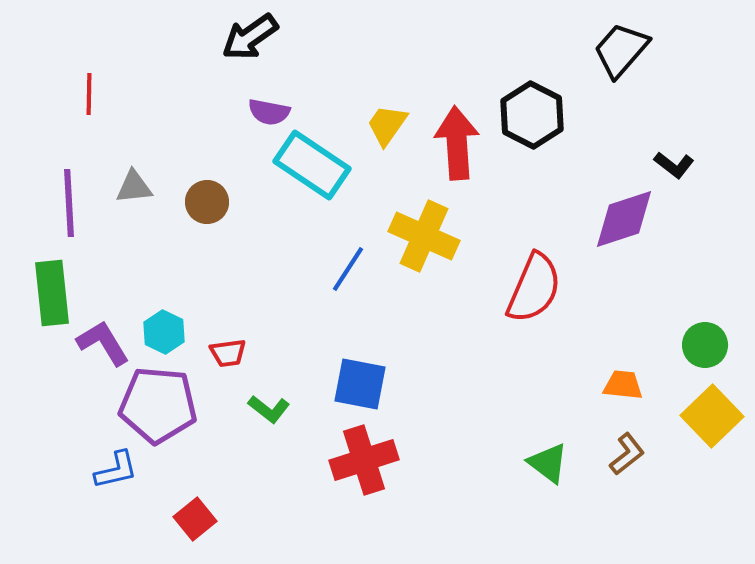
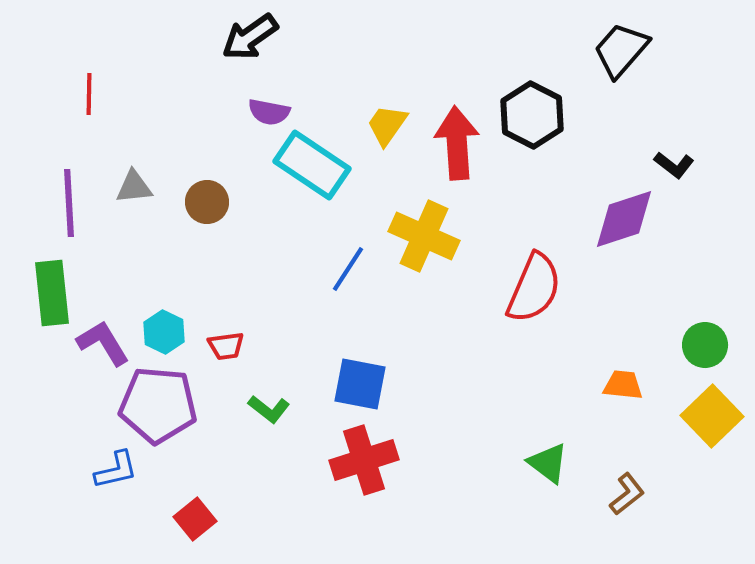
red trapezoid: moved 2 px left, 7 px up
brown L-shape: moved 40 px down
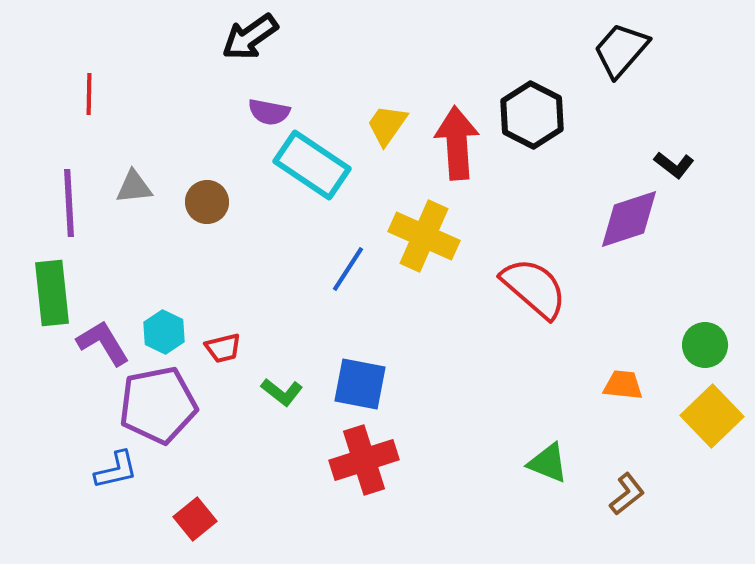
purple diamond: moved 5 px right
red semicircle: rotated 72 degrees counterclockwise
red trapezoid: moved 3 px left, 2 px down; rotated 6 degrees counterclockwise
purple pentagon: rotated 16 degrees counterclockwise
green L-shape: moved 13 px right, 17 px up
green triangle: rotated 15 degrees counterclockwise
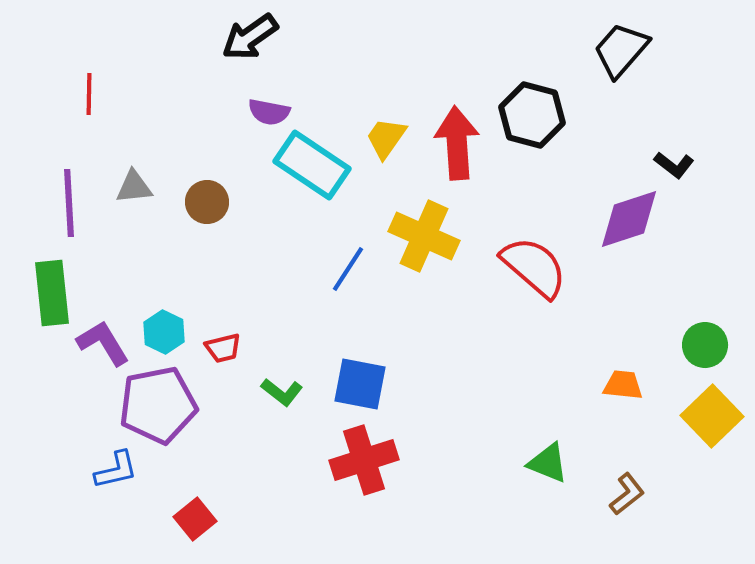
black hexagon: rotated 12 degrees counterclockwise
yellow trapezoid: moved 1 px left, 13 px down
red semicircle: moved 21 px up
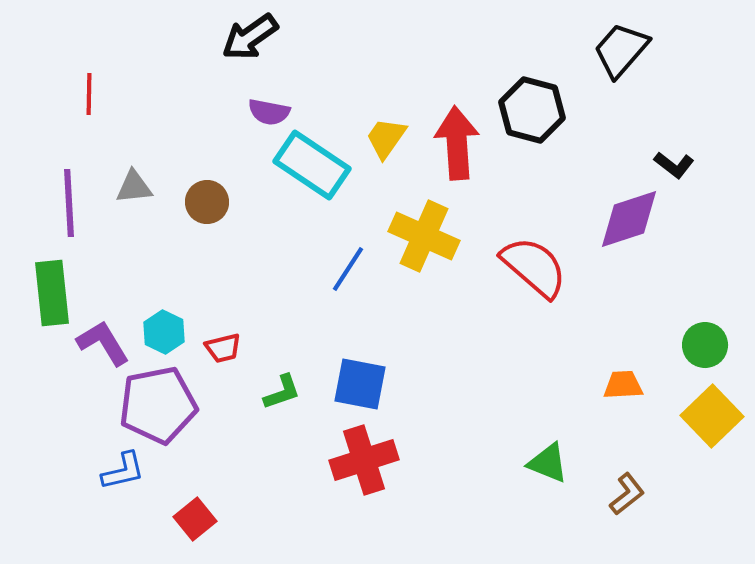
black hexagon: moved 5 px up
orange trapezoid: rotated 9 degrees counterclockwise
green L-shape: rotated 57 degrees counterclockwise
blue L-shape: moved 7 px right, 1 px down
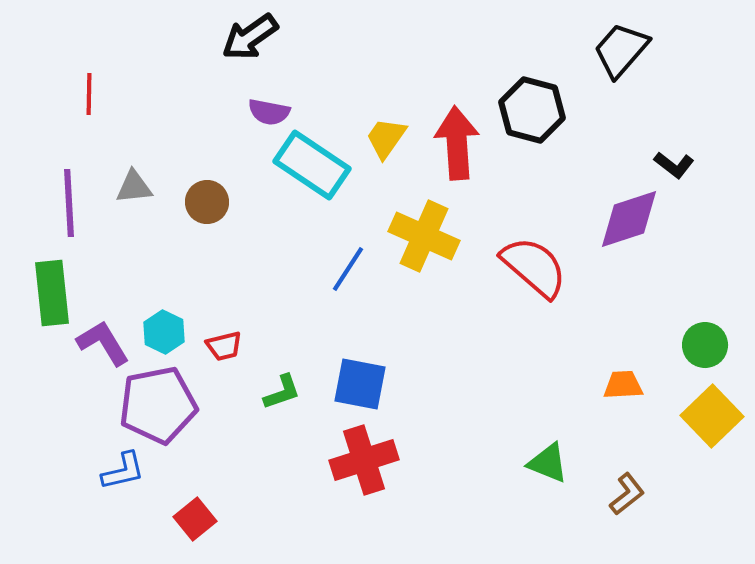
red trapezoid: moved 1 px right, 2 px up
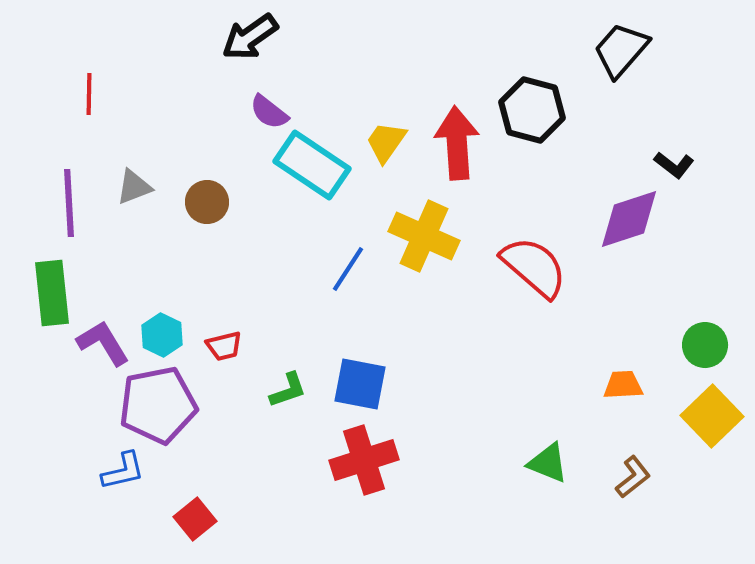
purple semicircle: rotated 27 degrees clockwise
yellow trapezoid: moved 4 px down
gray triangle: rotated 15 degrees counterclockwise
cyan hexagon: moved 2 px left, 3 px down
green L-shape: moved 6 px right, 2 px up
brown L-shape: moved 6 px right, 17 px up
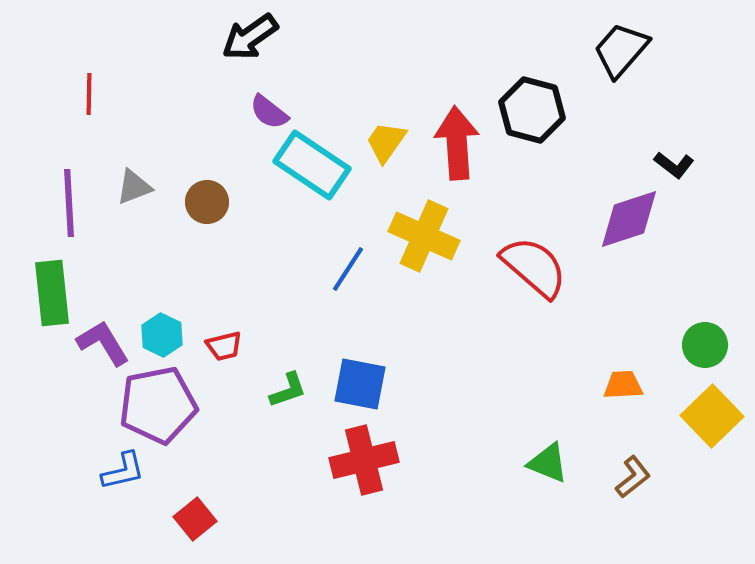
red cross: rotated 4 degrees clockwise
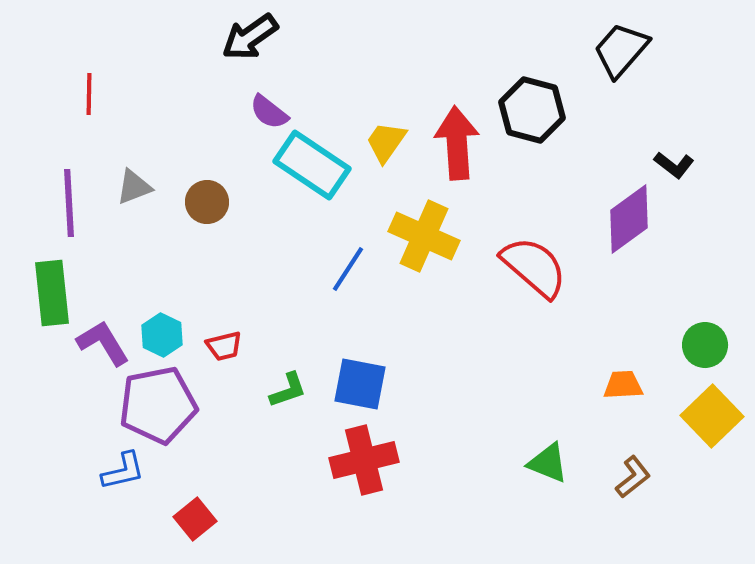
purple diamond: rotated 18 degrees counterclockwise
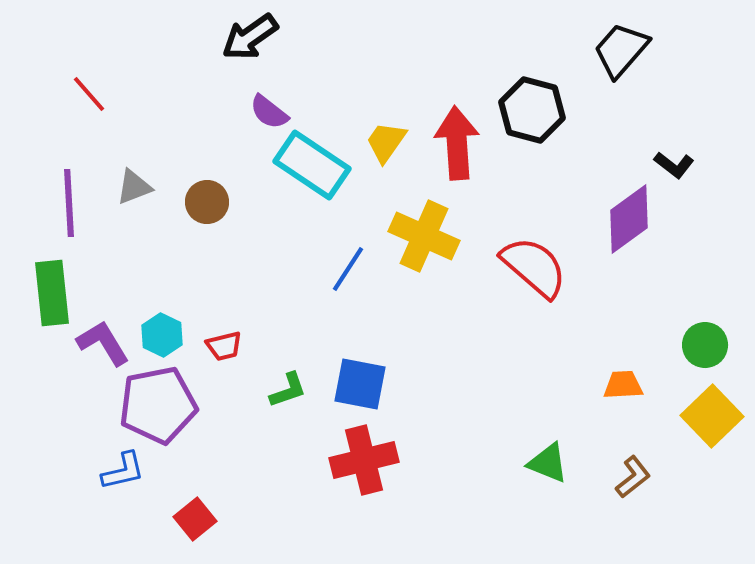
red line: rotated 42 degrees counterclockwise
